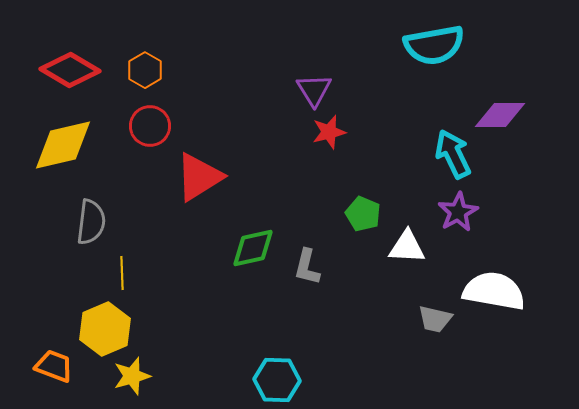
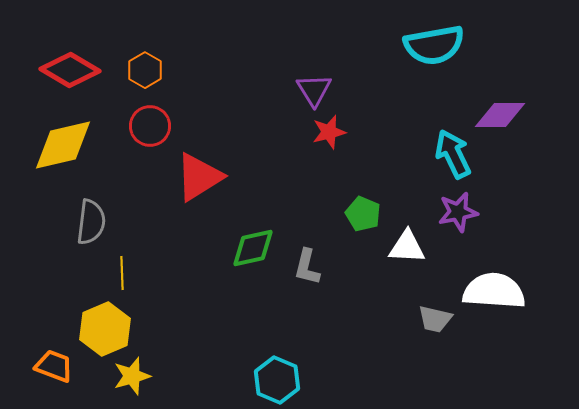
purple star: rotated 18 degrees clockwise
white semicircle: rotated 6 degrees counterclockwise
cyan hexagon: rotated 21 degrees clockwise
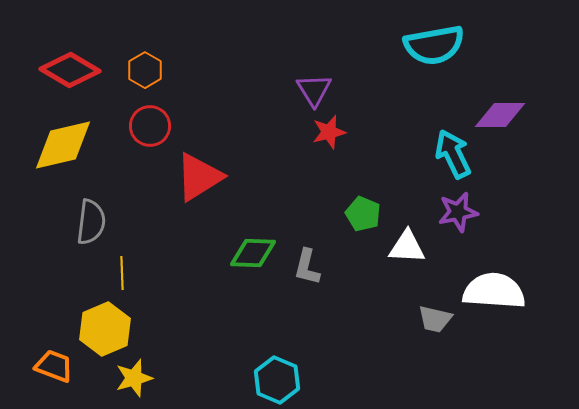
green diamond: moved 5 px down; rotated 15 degrees clockwise
yellow star: moved 2 px right, 2 px down
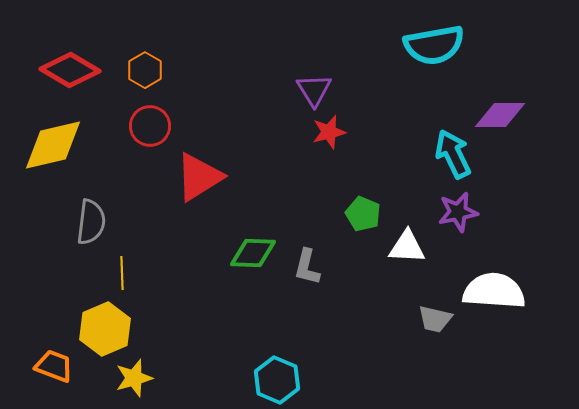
yellow diamond: moved 10 px left
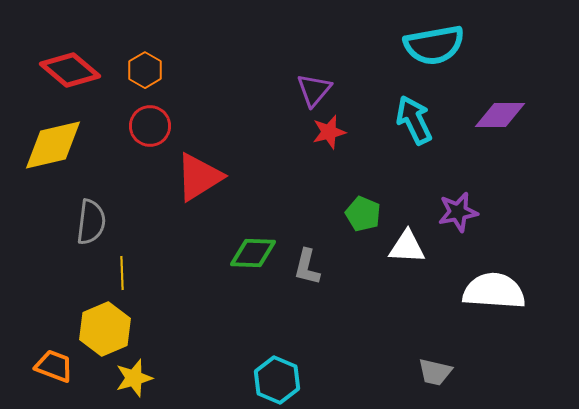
red diamond: rotated 10 degrees clockwise
purple triangle: rotated 12 degrees clockwise
cyan arrow: moved 39 px left, 34 px up
gray trapezoid: moved 53 px down
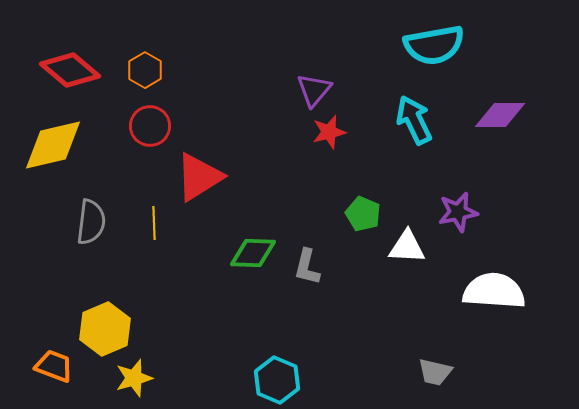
yellow line: moved 32 px right, 50 px up
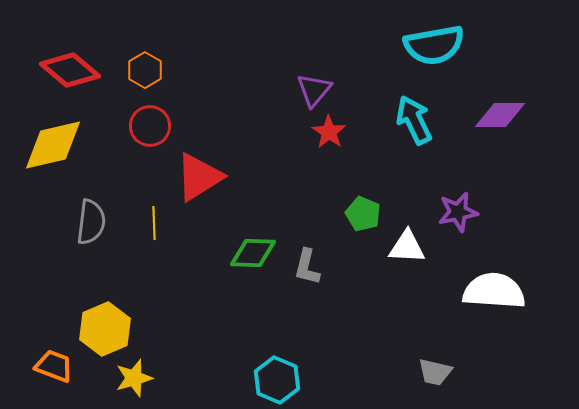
red star: rotated 24 degrees counterclockwise
